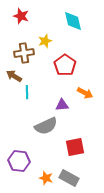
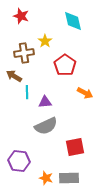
yellow star: rotated 16 degrees counterclockwise
purple triangle: moved 17 px left, 3 px up
gray rectangle: rotated 30 degrees counterclockwise
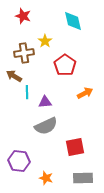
red star: moved 2 px right
orange arrow: rotated 56 degrees counterclockwise
gray rectangle: moved 14 px right
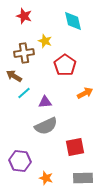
red star: moved 1 px right
yellow star: rotated 16 degrees counterclockwise
cyan line: moved 3 px left, 1 px down; rotated 48 degrees clockwise
purple hexagon: moved 1 px right
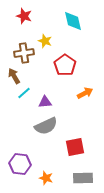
brown arrow: rotated 28 degrees clockwise
purple hexagon: moved 3 px down
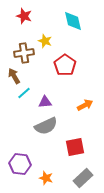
orange arrow: moved 12 px down
gray rectangle: rotated 42 degrees counterclockwise
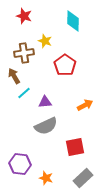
cyan diamond: rotated 15 degrees clockwise
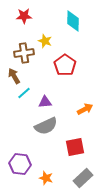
red star: rotated 21 degrees counterclockwise
orange arrow: moved 4 px down
